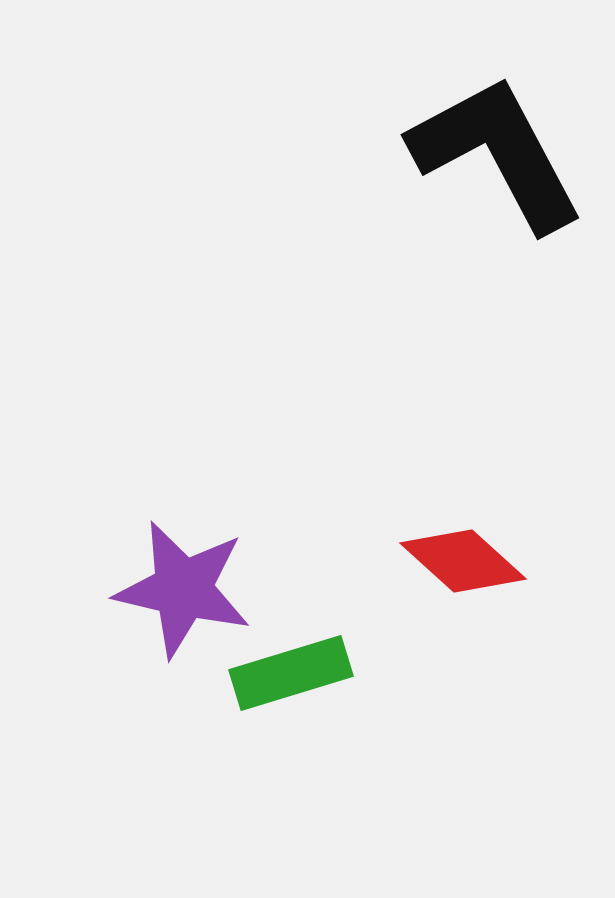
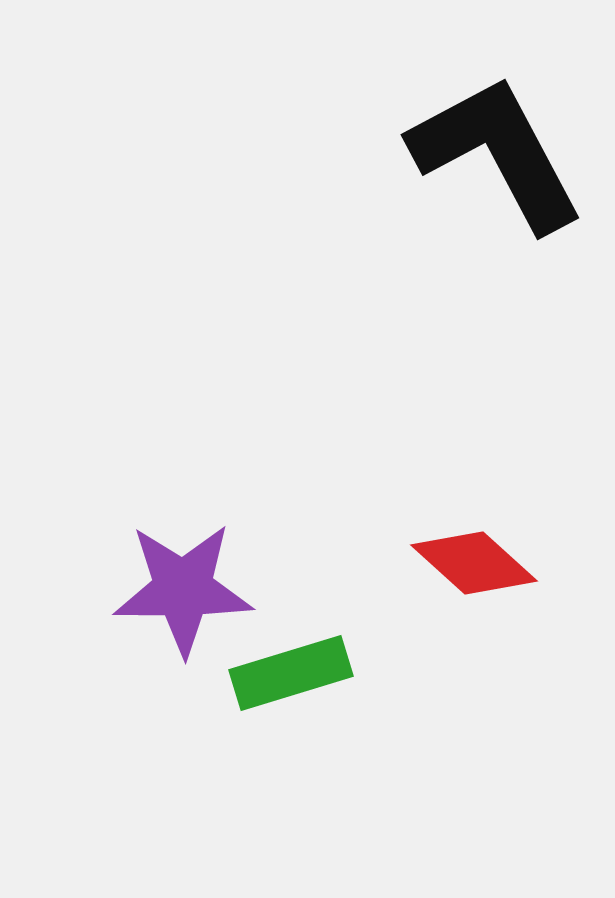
red diamond: moved 11 px right, 2 px down
purple star: rotated 13 degrees counterclockwise
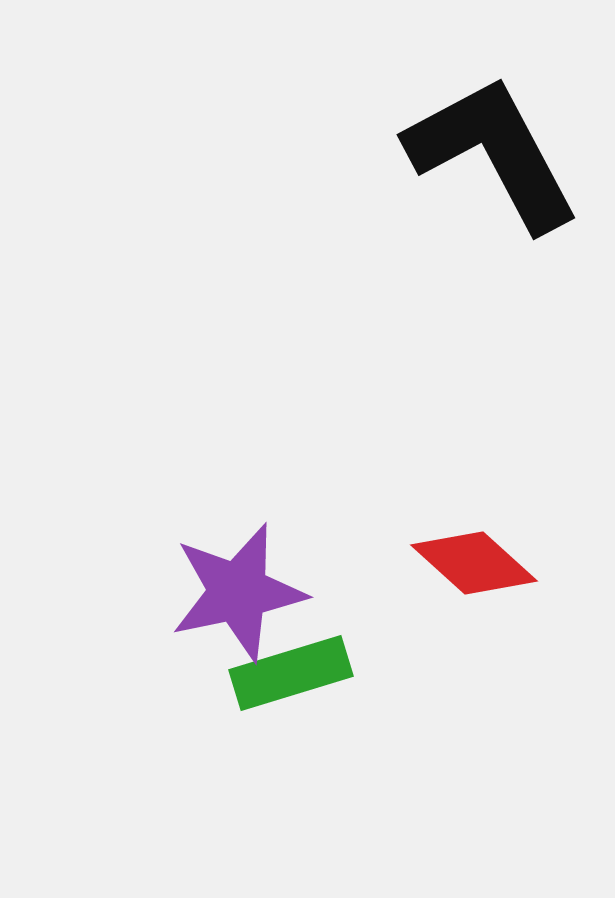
black L-shape: moved 4 px left
purple star: moved 55 px right, 3 px down; rotated 12 degrees counterclockwise
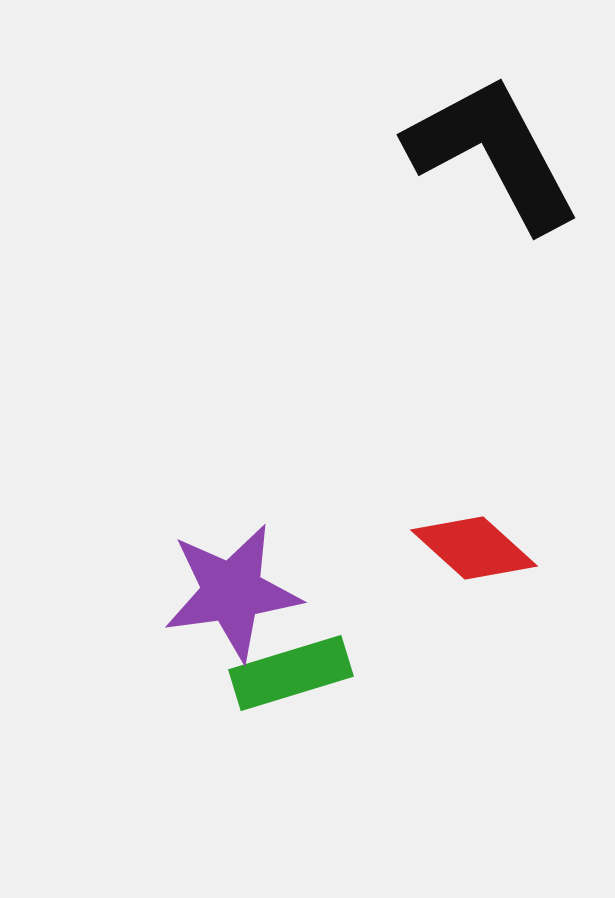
red diamond: moved 15 px up
purple star: moved 6 px left; rotated 4 degrees clockwise
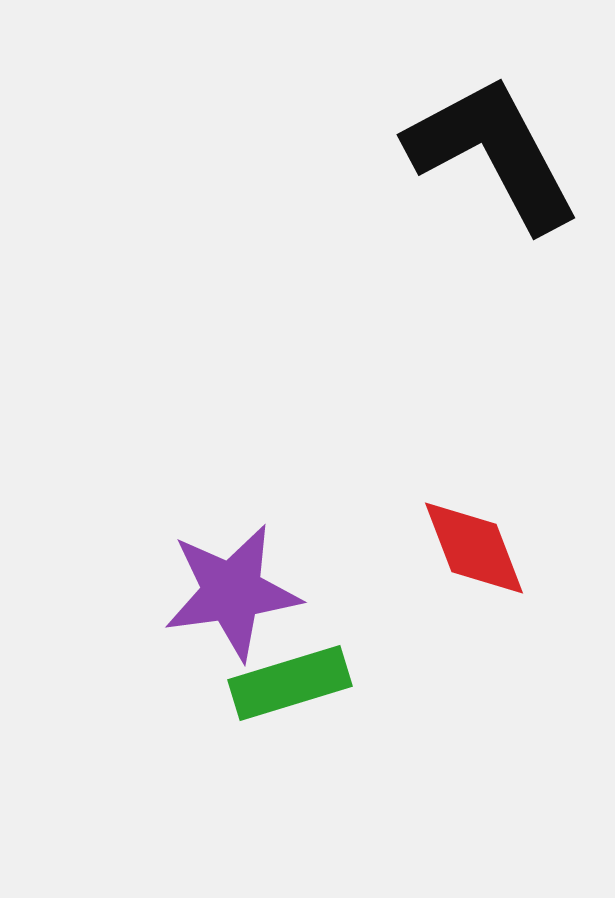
red diamond: rotated 27 degrees clockwise
green rectangle: moved 1 px left, 10 px down
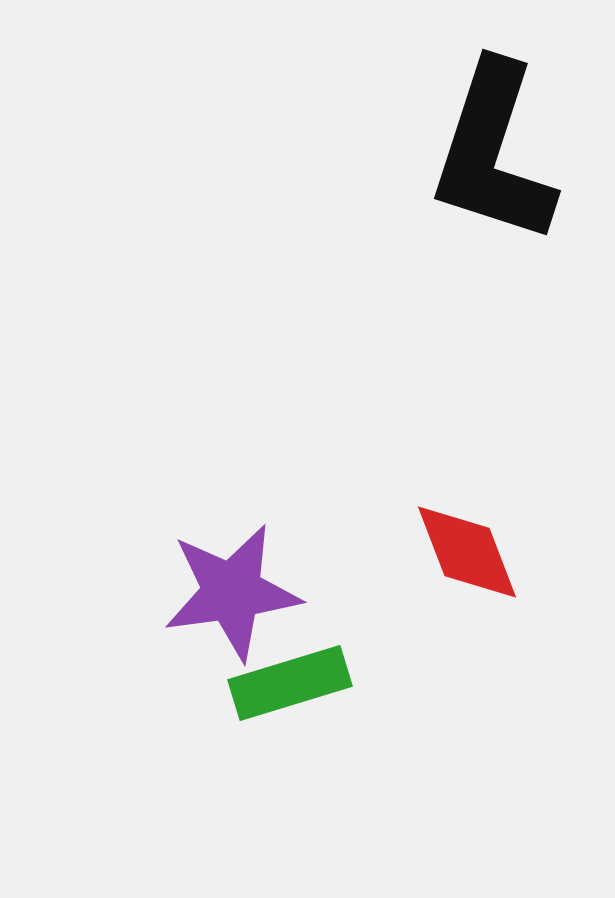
black L-shape: rotated 134 degrees counterclockwise
red diamond: moved 7 px left, 4 px down
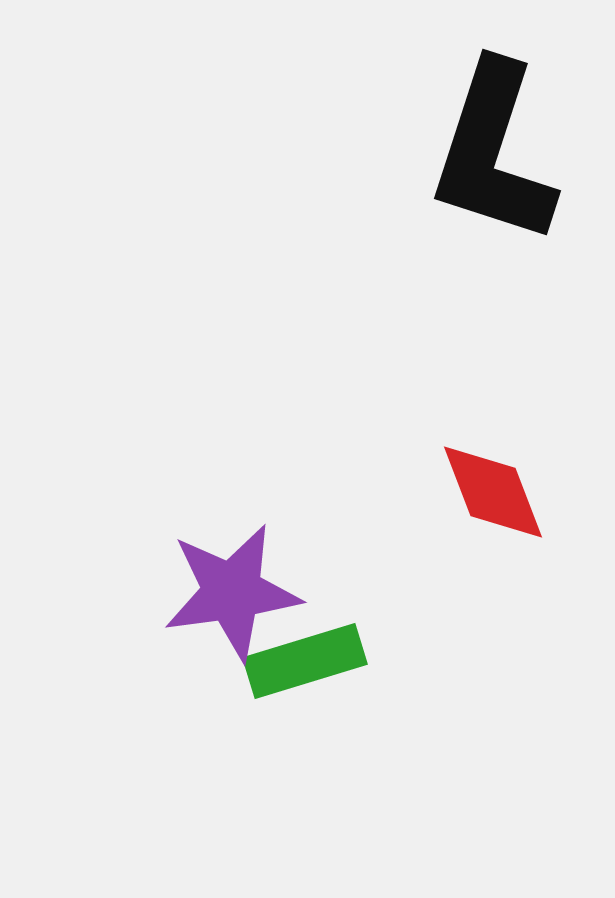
red diamond: moved 26 px right, 60 px up
green rectangle: moved 15 px right, 22 px up
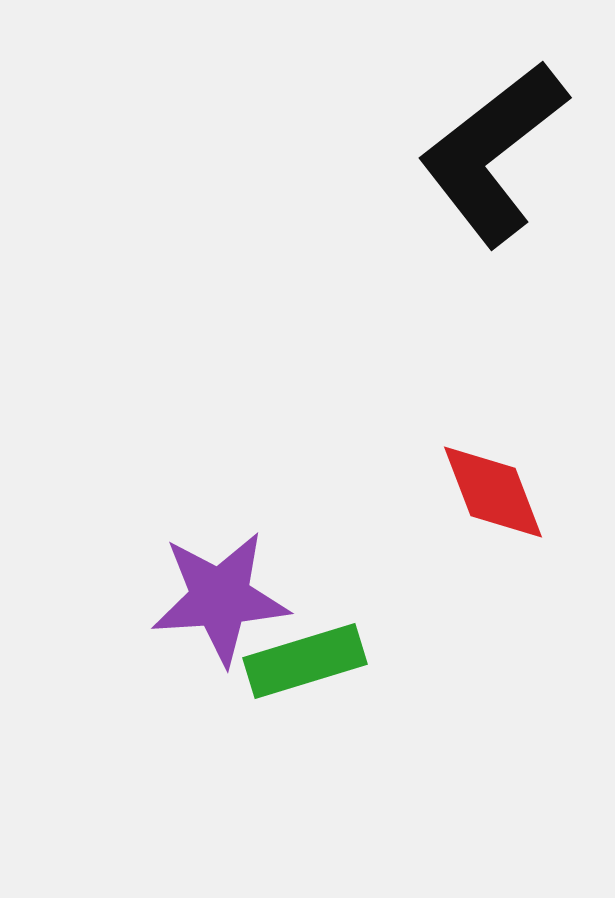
black L-shape: rotated 34 degrees clockwise
purple star: moved 12 px left, 6 px down; rotated 4 degrees clockwise
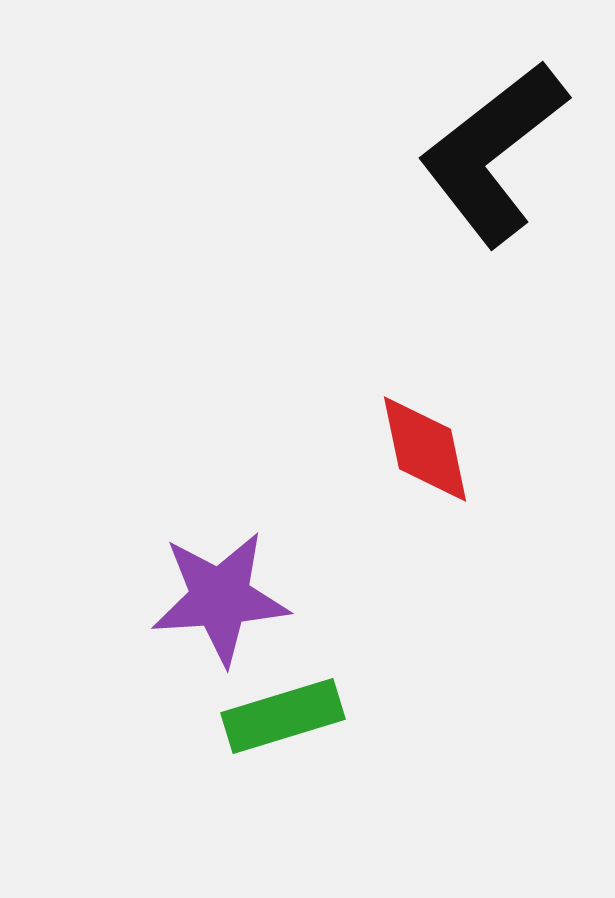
red diamond: moved 68 px left, 43 px up; rotated 9 degrees clockwise
green rectangle: moved 22 px left, 55 px down
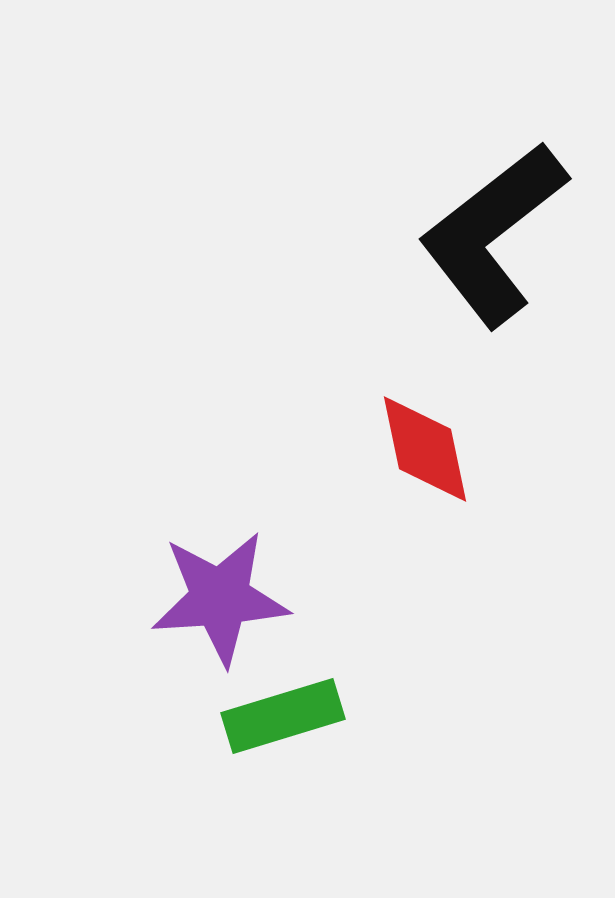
black L-shape: moved 81 px down
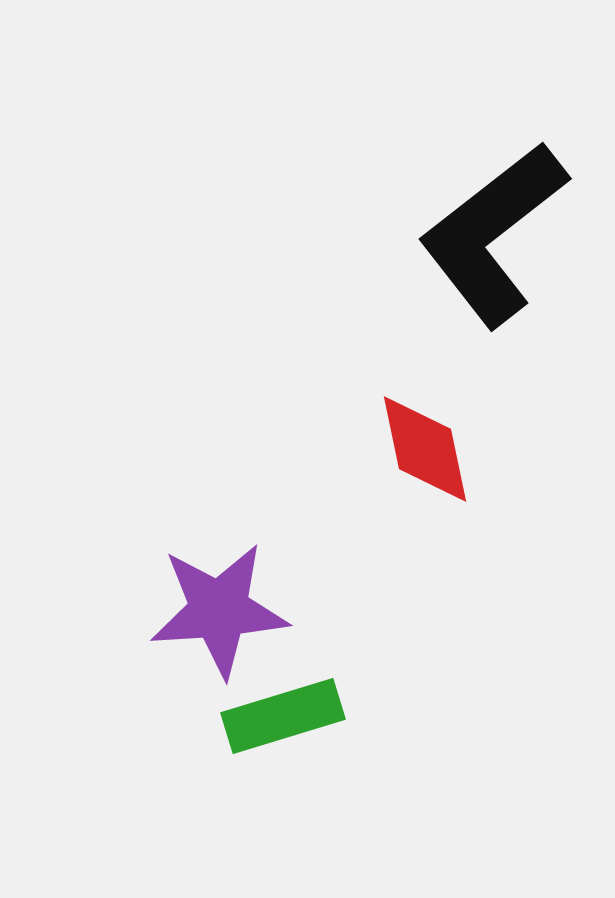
purple star: moved 1 px left, 12 px down
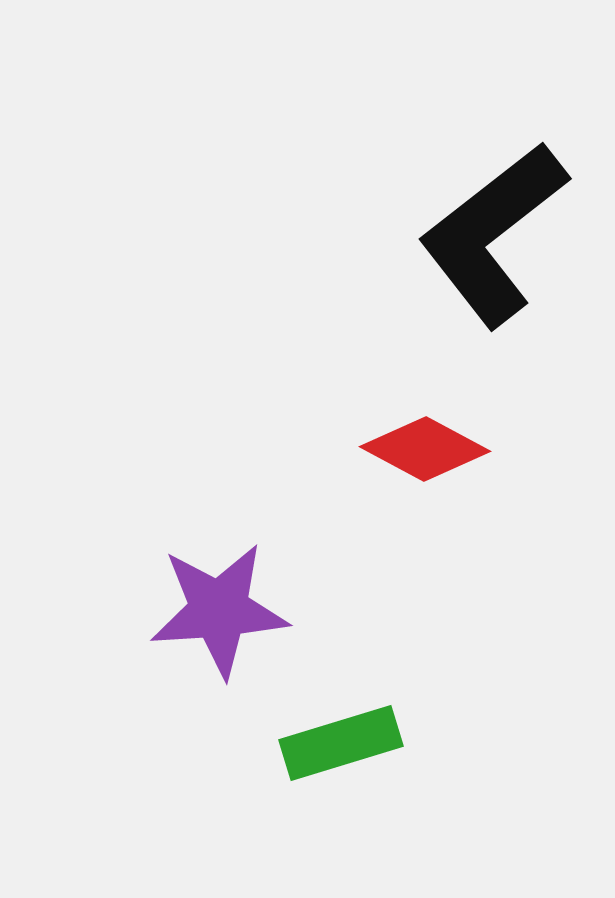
red diamond: rotated 50 degrees counterclockwise
green rectangle: moved 58 px right, 27 px down
